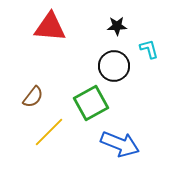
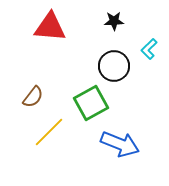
black star: moved 3 px left, 5 px up
cyan L-shape: rotated 120 degrees counterclockwise
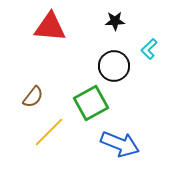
black star: moved 1 px right
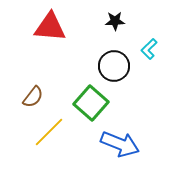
green square: rotated 20 degrees counterclockwise
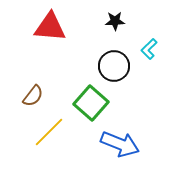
brown semicircle: moved 1 px up
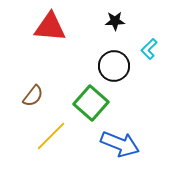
yellow line: moved 2 px right, 4 px down
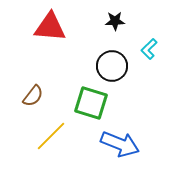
black circle: moved 2 px left
green square: rotated 24 degrees counterclockwise
